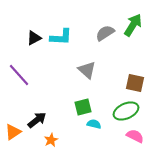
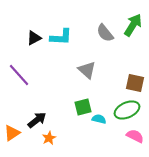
gray semicircle: rotated 96 degrees counterclockwise
green ellipse: moved 1 px right, 1 px up
cyan semicircle: moved 5 px right, 5 px up
orange triangle: moved 1 px left, 1 px down
orange star: moved 2 px left, 2 px up
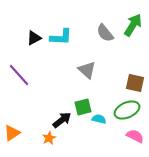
black arrow: moved 25 px right
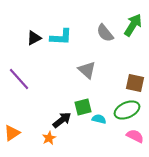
purple line: moved 4 px down
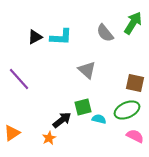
green arrow: moved 2 px up
black triangle: moved 1 px right, 1 px up
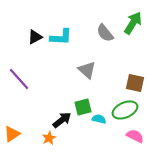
green ellipse: moved 2 px left
orange triangle: moved 1 px down
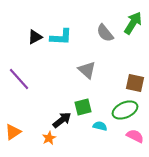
cyan semicircle: moved 1 px right, 7 px down
orange triangle: moved 1 px right, 2 px up
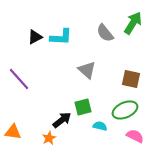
brown square: moved 4 px left, 4 px up
orange triangle: rotated 42 degrees clockwise
